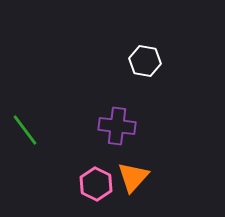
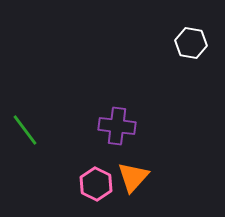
white hexagon: moved 46 px right, 18 px up
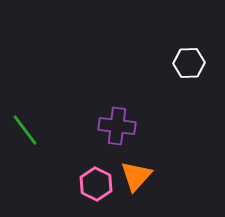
white hexagon: moved 2 px left, 20 px down; rotated 12 degrees counterclockwise
orange triangle: moved 3 px right, 1 px up
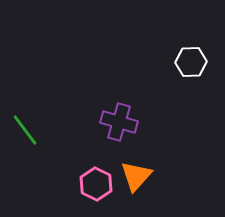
white hexagon: moved 2 px right, 1 px up
purple cross: moved 2 px right, 4 px up; rotated 9 degrees clockwise
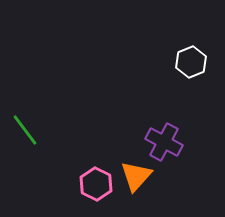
white hexagon: rotated 20 degrees counterclockwise
purple cross: moved 45 px right, 20 px down; rotated 12 degrees clockwise
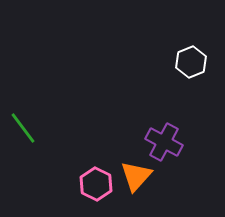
green line: moved 2 px left, 2 px up
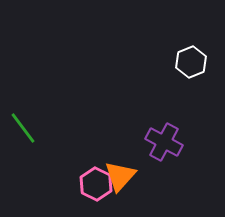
orange triangle: moved 16 px left
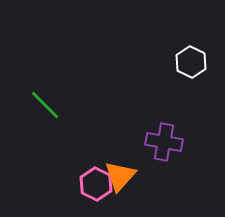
white hexagon: rotated 12 degrees counterclockwise
green line: moved 22 px right, 23 px up; rotated 8 degrees counterclockwise
purple cross: rotated 18 degrees counterclockwise
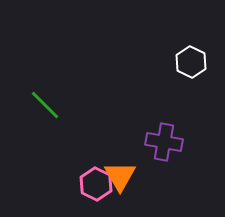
orange triangle: rotated 12 degrees counterclockwise
